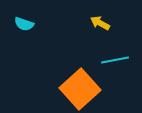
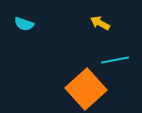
orange square: moved 6 px right
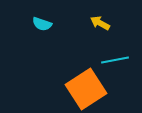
cyan semicircle: moved 18 px right
orange square: rotated 9 degrees clockwise
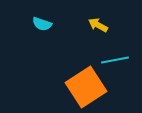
yellow arrow: moved 2 px left, 2 px down
orange square: moved 2 px up
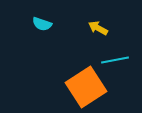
yellow arrow: moved 3 px down
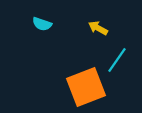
cyan line: moved 2 px right; rotated 44 degrees counterclockwise
orange square: rotated 12 degrees clockwise
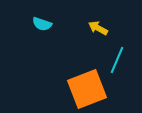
cyan line: rotated 12 degrees counterclockwise
orange square: moved 1 px right, 2 px down
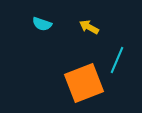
yellow arrow: moved 9 px left, 1 px up
orange square: moved 3 px left, 6 px up
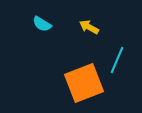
cyan semicircle: rotated 12 degrees clockwise
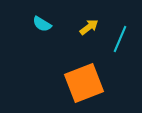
yellow arrow: rotated 114 degrees clockwise
cyan line: moved 3 px right, 21 px up
